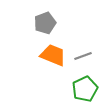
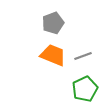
gray pentagon: moved 8 px right
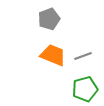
gray pentagon: moved 4 px left, 4 px up
green pentagon: rotated 10 degrees clockwise
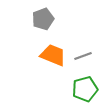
gray pentagon: moved 6 px left
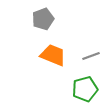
gray line: moved 8 px right
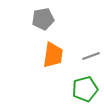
gray pentagon: rotated 10 degrees clockwise
orange trapezoid: rotated 76 degrees clockwise
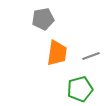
orange trapezoid: moved 4 px right, 2 px up
green pentagon: moved 5 px left
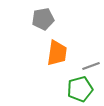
gray line: moved 10 px down
